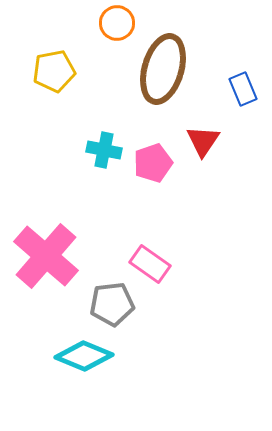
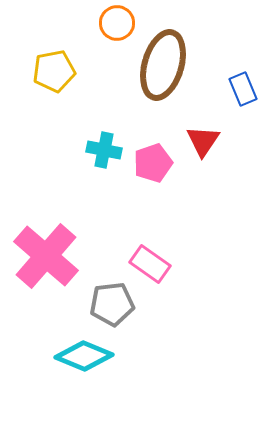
brown ellipse: moved 4 px up
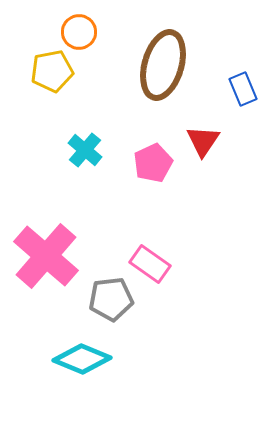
orange circle: moved 38 px left, 9 px down
yellow pentagon: moved 2 px left
cyan cross: moved 19 px left; rotated 28 degrees clockwise
pink pentagon: rotated 6 degrees counterclockwise
gray pentagon: moved 1 px left, 5 px up
cyan diamond: moved 2 px left, 3 px down
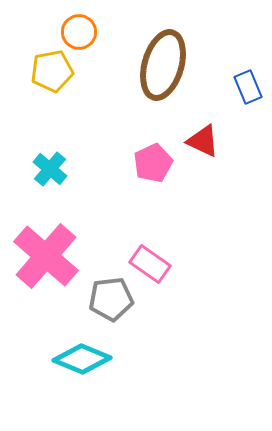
blue rectangle: moved 5 px right, 2 px up
red triangle: rotated 39 degrees counterclockwise
cyan cross: moved 35 px left, 19 px down
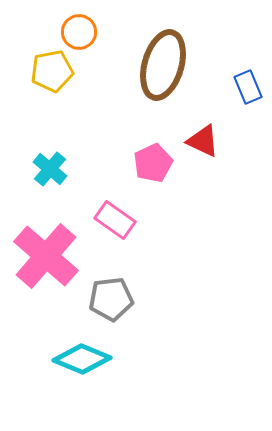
pink rectangle: moved 35 px left, 44 px up
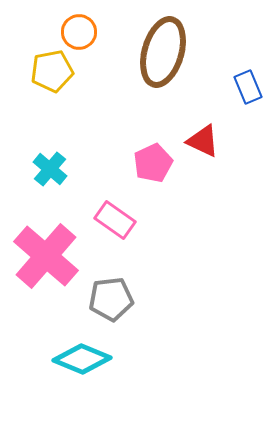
brown ellipse: moved 13 px up
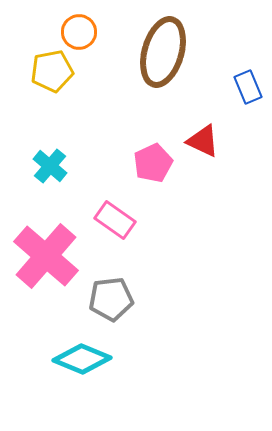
cyan cross: moved 3 px up
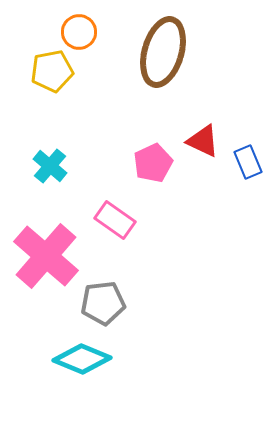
blue rectangle: moved 75 px down
gray pentagon: moved 8 px left, 4 px down
